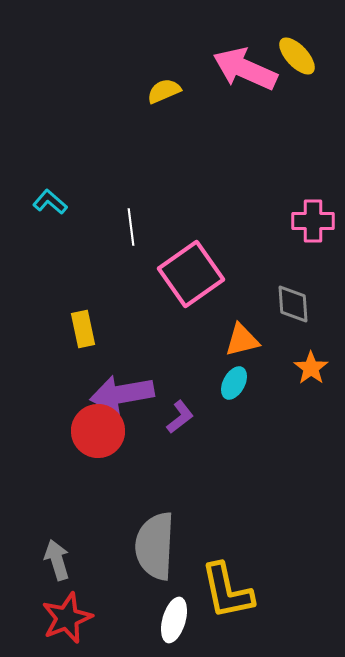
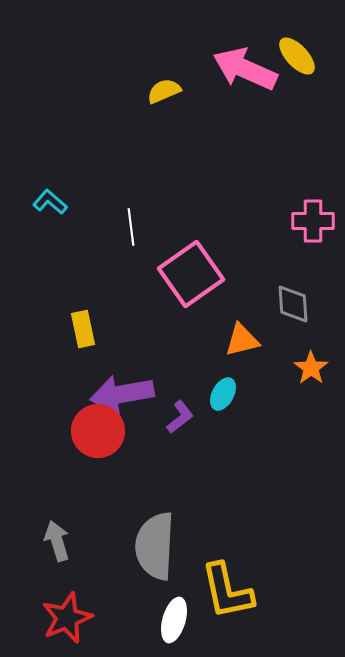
cyan ellipse: moved 11 px left, 11 px down
gray arrow: moved 19 px up
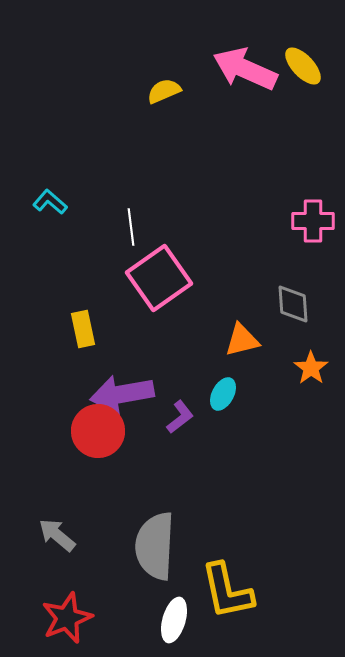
yellow ellipse: moved 6 px right, 10 px down
pink square: moved 32 px left, 4 px down
gray arrow: moved 6 px up; rotated 33 degrees counterclockwise
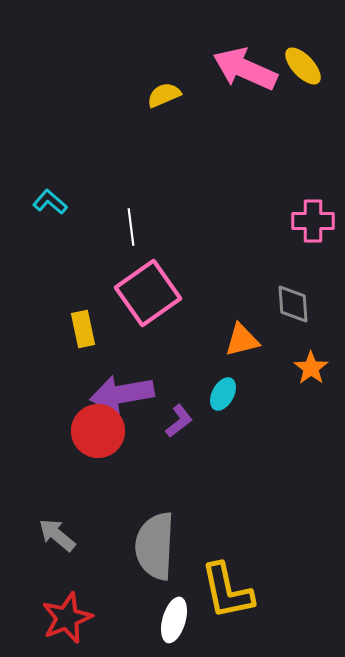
yellow semicircle: moved 4 px down
pink square: moved 11 px left, 15 px down
purple L-shape: moved 1 px left, 4 px down
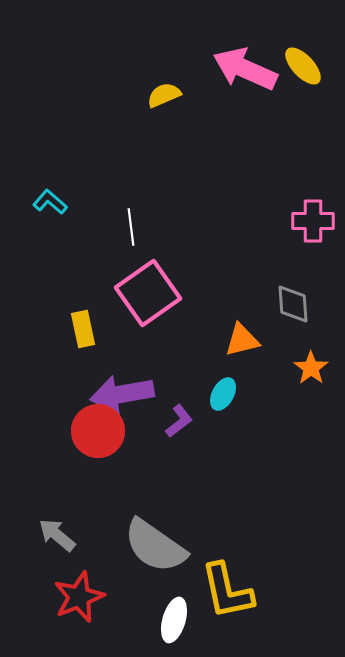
gray semicircle: rotated 58 degrees counterclockwise
red star: moved 12 px right, 21 px up
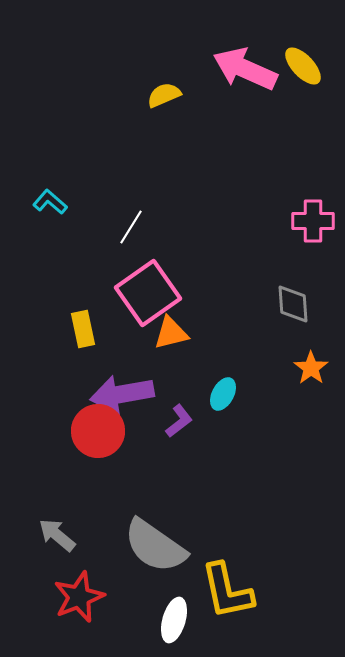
white line: rotated 39 degrees clockwise
orange triangle: moved 71 px left, 7 px up
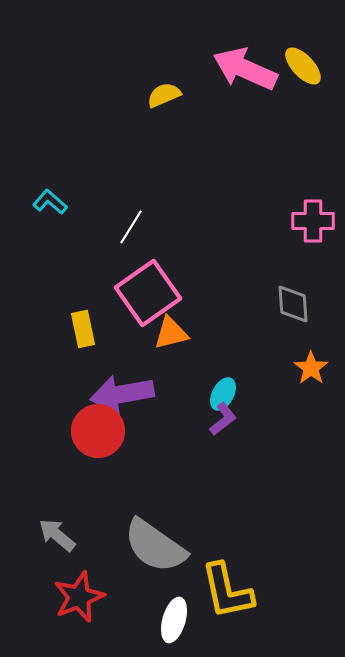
purple L-shape: moved 44 px right, 2 px up
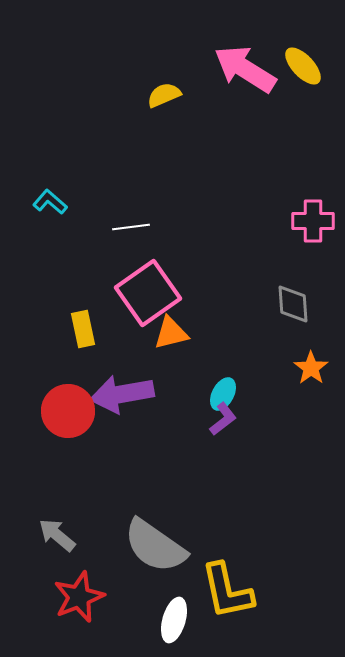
pink arrow: rotated 8 degrees clockwise
white line: rotated 51 degrees clockwise
red circle: moved 30 px left, 20 px up
